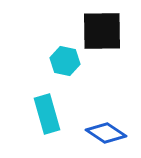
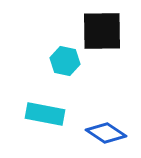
cyan rectangle: moved 2 px left; rotated 63 degrees counterclockwise
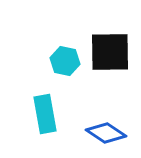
black square: moved 8 px right, 21 px down
cyan rectangle: rotated 69 degrees clockwise
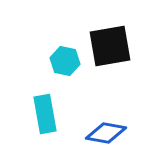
black square: moved 6 px up; rotated 9 degrees counterclockwise
blue diamond: rotated 24 degrees counterclockwise
